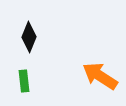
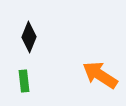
orange arrow: moved 1 px up
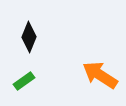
green rectangle: rotated 60 degrees clockwise
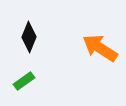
orange arrow: moved 27 px up
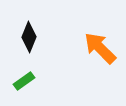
orange arrow: rotated 12 degrees clockwise
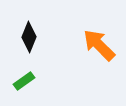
orange arrow: moved 1 px left, 3 px up
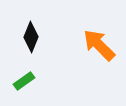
black diamond: moved 2 px right
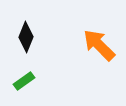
black diamond: moved 5 px left
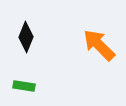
green rectangle: moved 5 px down; rotated 45 degrees clockwise
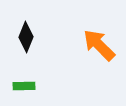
green rectangle: rotated 10 degrees counterclockwise
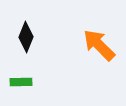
green rectangle: moved 3 px left, 4 px up
